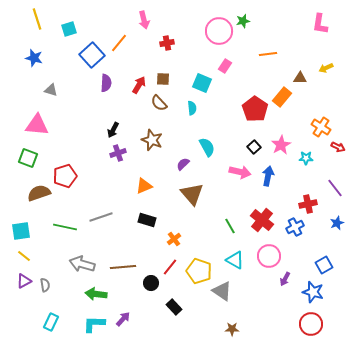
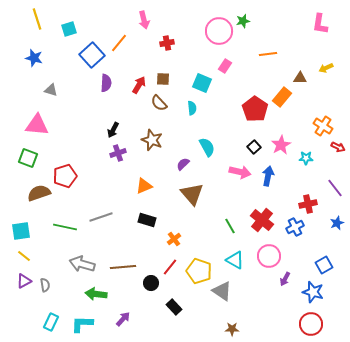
orange cross at (321, 127): moved 2 px right, 1 px up
cyan L-shape at (94, 324): moved 12 px left
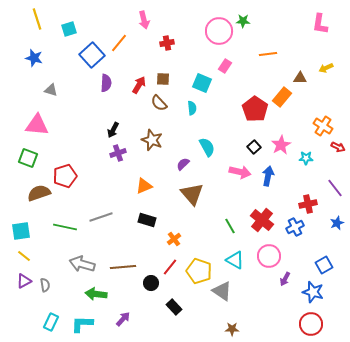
green star at (243, 21): rotated 16 degrees clockwise
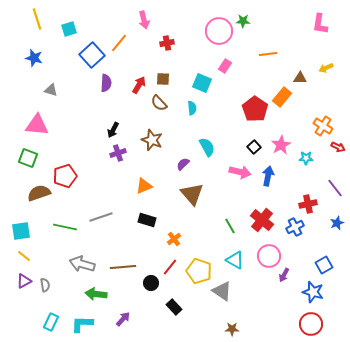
purple arrow at (285, 279): moved 1 px left, 4 px up
